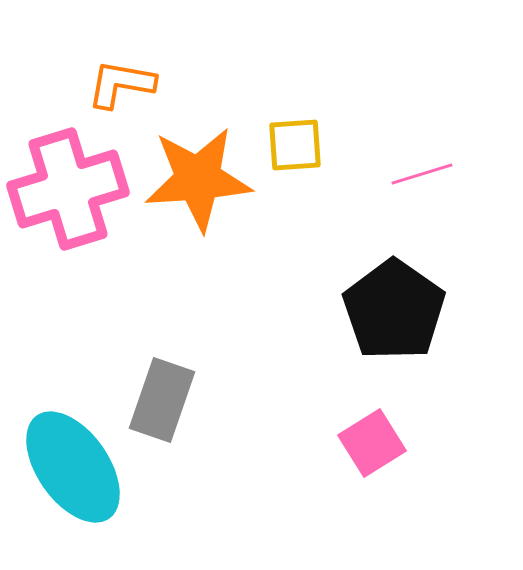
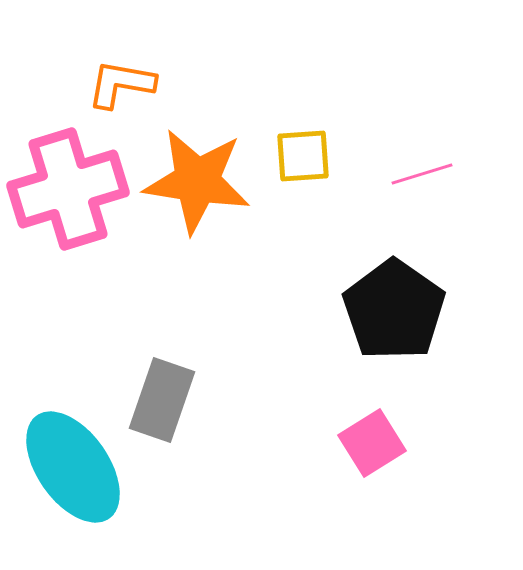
yellow square: moved 8 px right, 11 px down
orange star: moved 1 px left, 2 px down; rotated 13 degrees clockwise
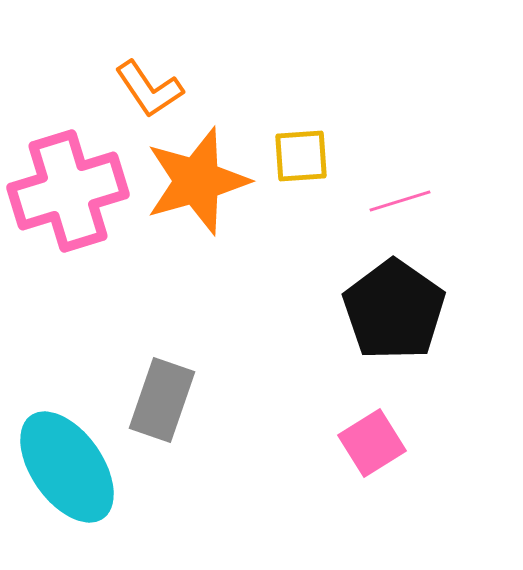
orange L-shape: moved 28 px right, 5 px down; rotated 134 degrees counterclockwise
yellow square: moved 2 px left
pink line: moved 22 px left, 27 px down
orange star: rotated 25 degrees counterclockwise
pink cross: moved 2 px down
cyan ellipse: moved 6 px left
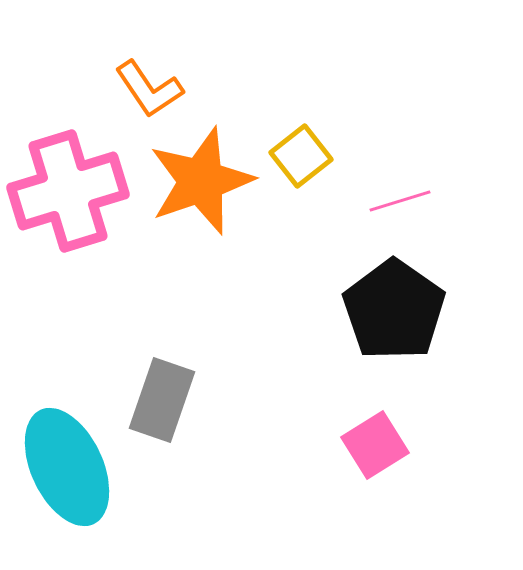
yellow square: rotated 34 degrees counterclockwise
orange star: moved 4 px right; rotated 3 degrees counterclockwise
pink square: moved 3 px right, 2 px down
cyan ellipse: rotated 10 degrees clockwise
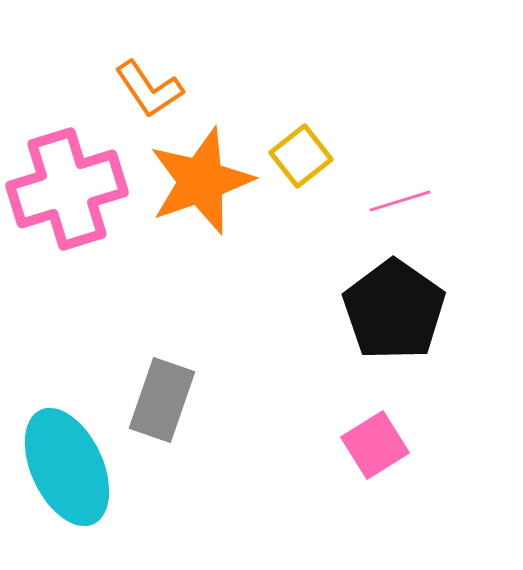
pink cross: moved 1 px left, 2 px up
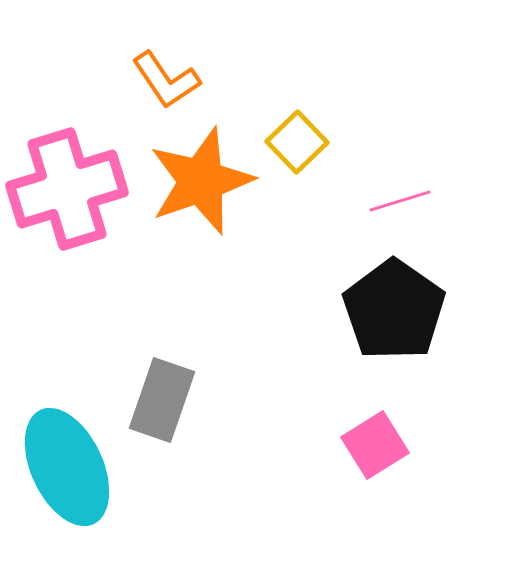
orange L-shape: moved 17 px right, 9 px up
yellow square: moved 4 px left, 14 px up; rotated 6 degrees counterclockwise
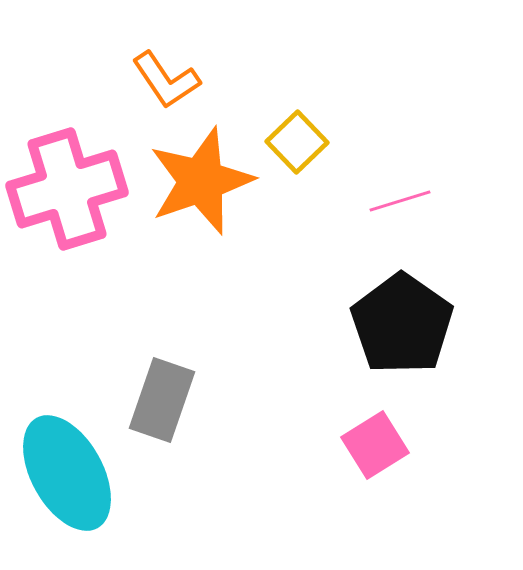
black pentagon: moved 8 px right, 14 px down
cyan ellipse: moved 6 px down; rotated 4 degrees counterclockwise
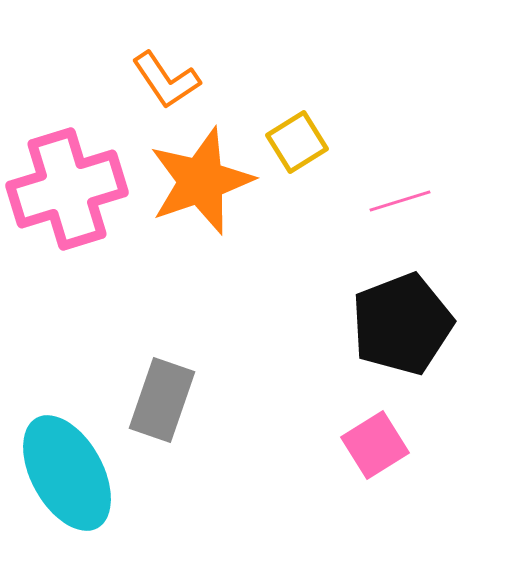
yellow square: rotated 12 degrees clockwise
black pentagon: rotated 16 degrees clockwise
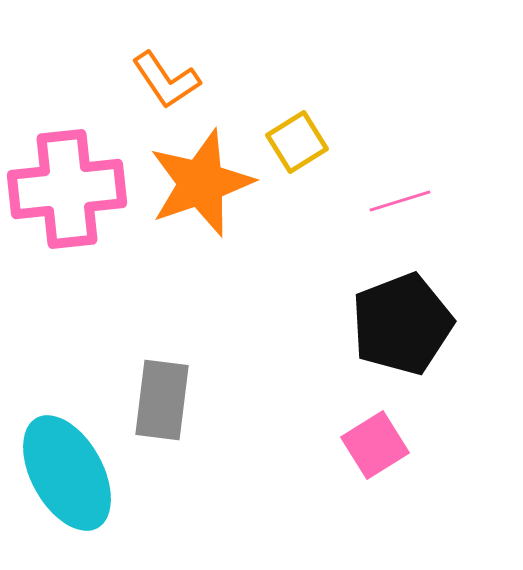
orange star: moved 2 px down
pink cross: rotated 11 degrees clockwise
gray rectangle: rotated 12 degrees counterclockwise
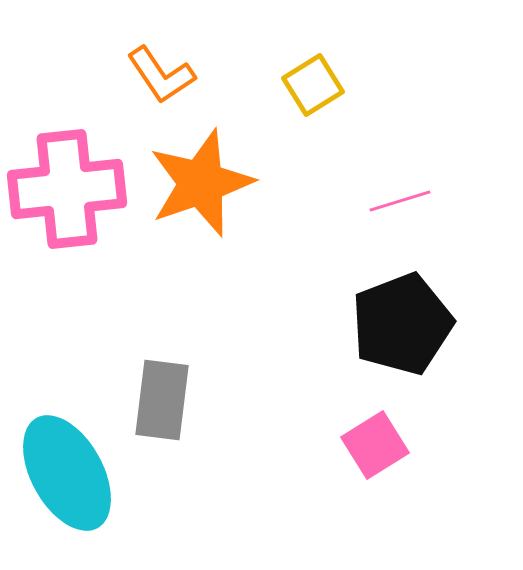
orange L-shape: moved 5 px left, 5 px up
yellow square: moved 16 px right, 57 px up
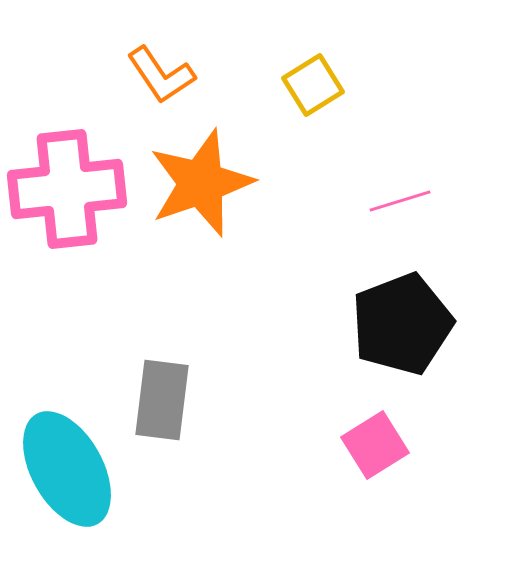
cyan ellipse: moved 4 px up
